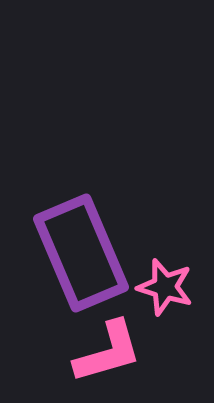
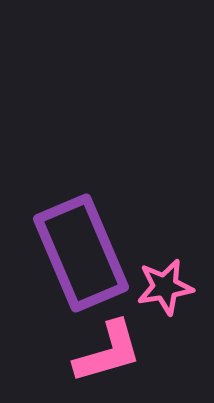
pink star: rotated 26 degrees counterclockwise
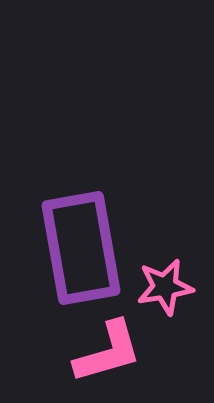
purple rectangle: moved 5 px up; rotated 13 degrees clockwise
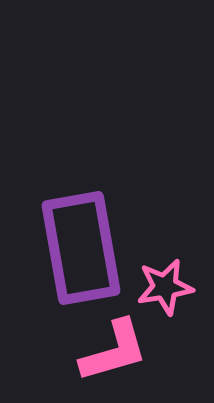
pink L-shape: moved 6 px right, 1 px up
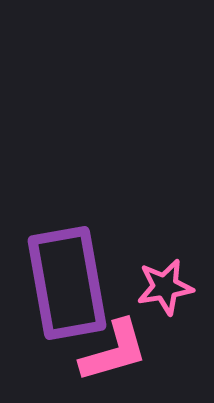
purple rectangle: moved 14 px left, 35 px down
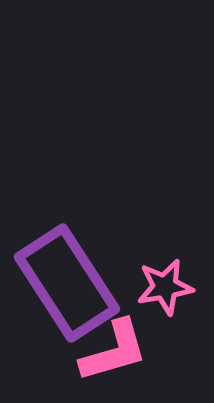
purple rectangle: rotated 23 degrees counterclockwise
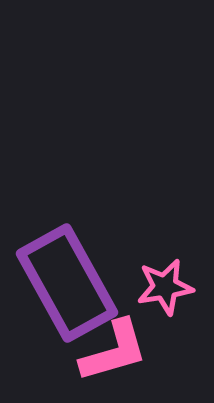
purple rectangle: rotated 4 degrees clockwise
